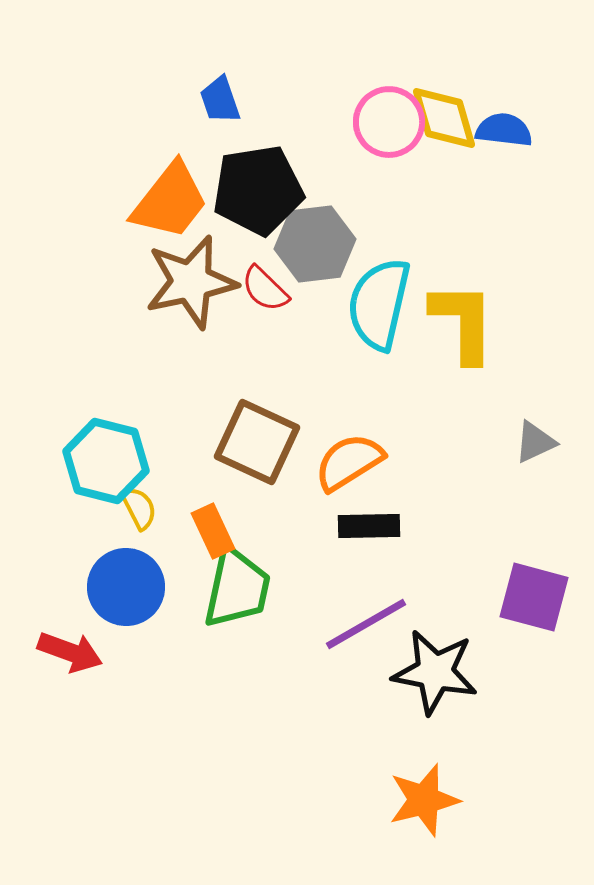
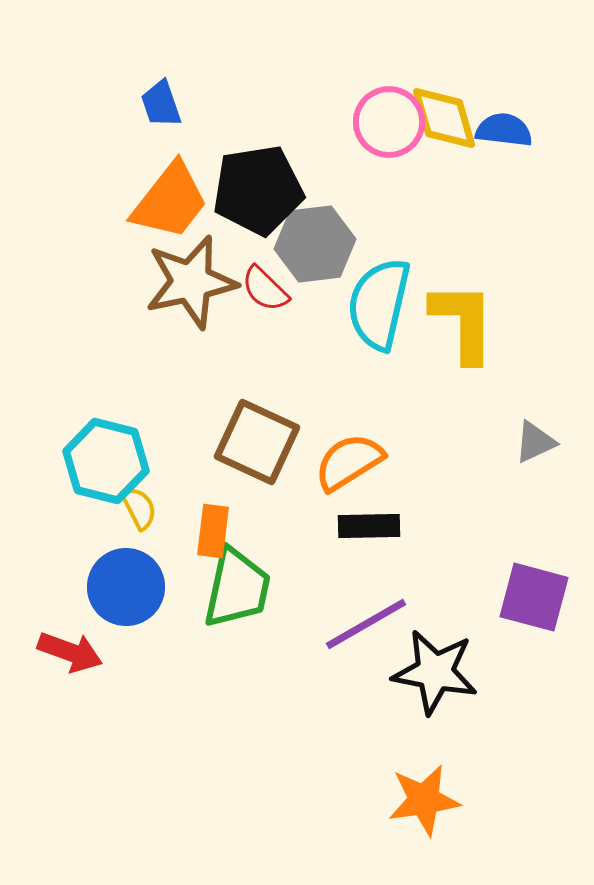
blue trapezoid: moved 59 px left, 4 px down
orange rectangle: rotated 32 degrees clockwise
orange star: rotated 6 degrees clockwise
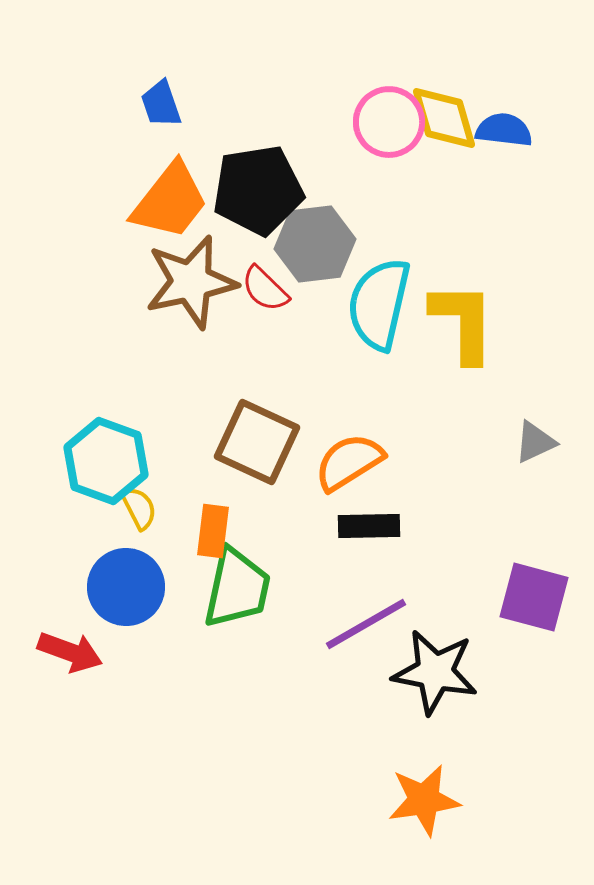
cyan hexagon: rotated 6 degrees clockwise
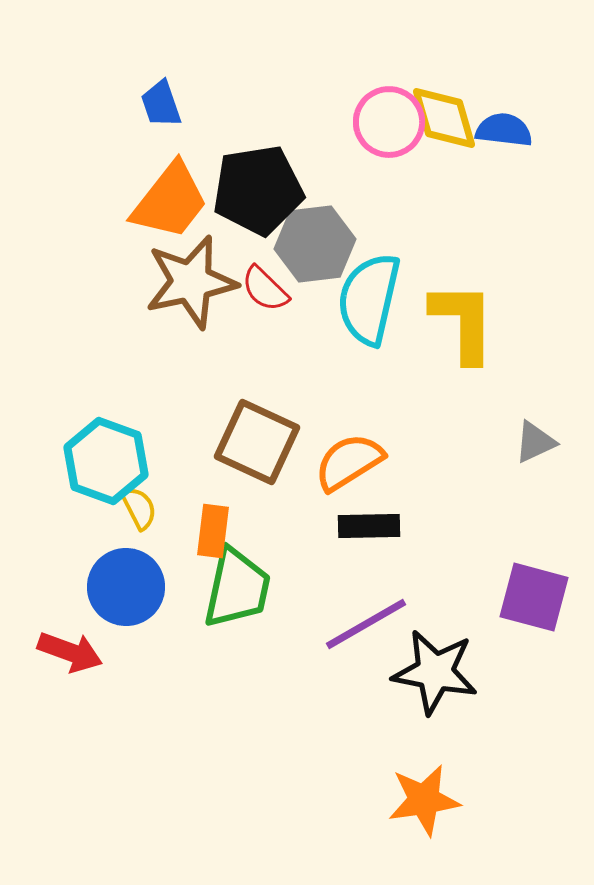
cyan semicircle: moved 10 px left, 5 px up
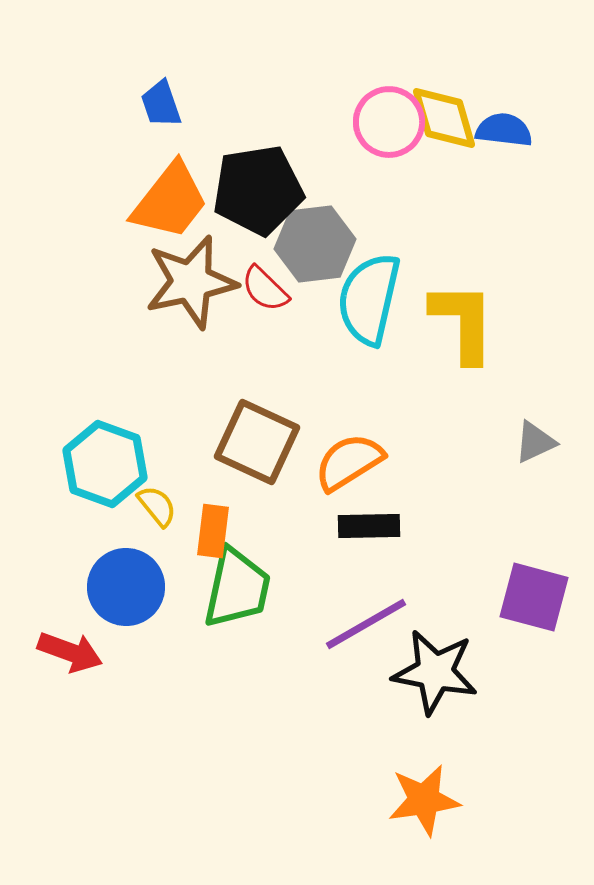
cyan hexagon: moved 1 px left, 3 px down
yellow semicircle: moved 18 px right, 2 px up; rotated 12 degrees counterclockwise
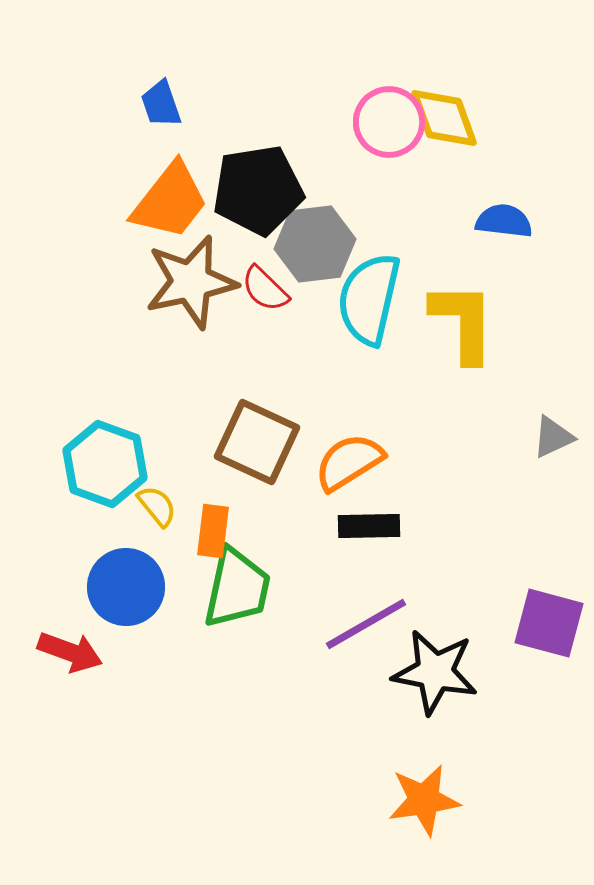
yellow diamond: rotated 4 degrees counterclockwise
blue semicircle: moved 91 px down
gray triangle: moved 18 px right, 5 px up
purple square: moved 15 px right, 26 px down
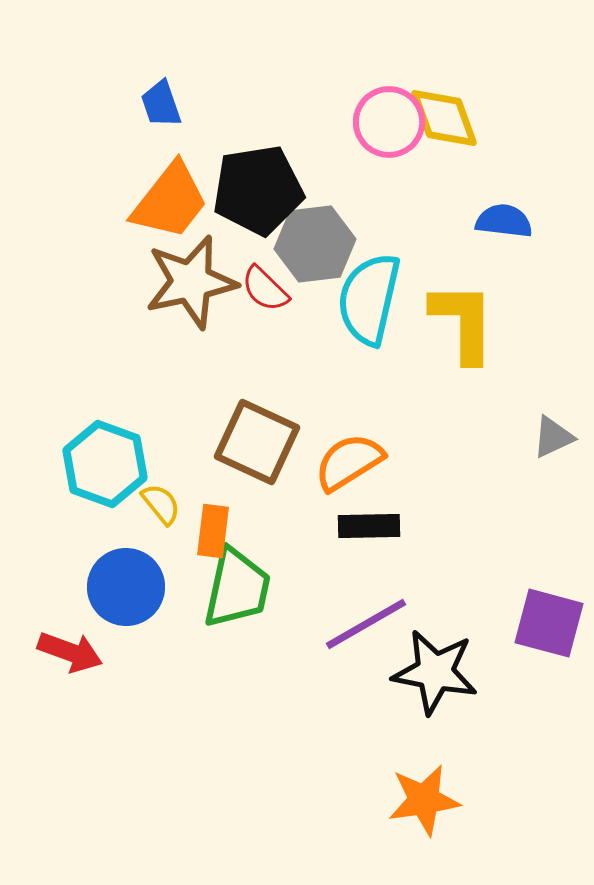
yellow semicircle: moved 4 px right, 2 px up
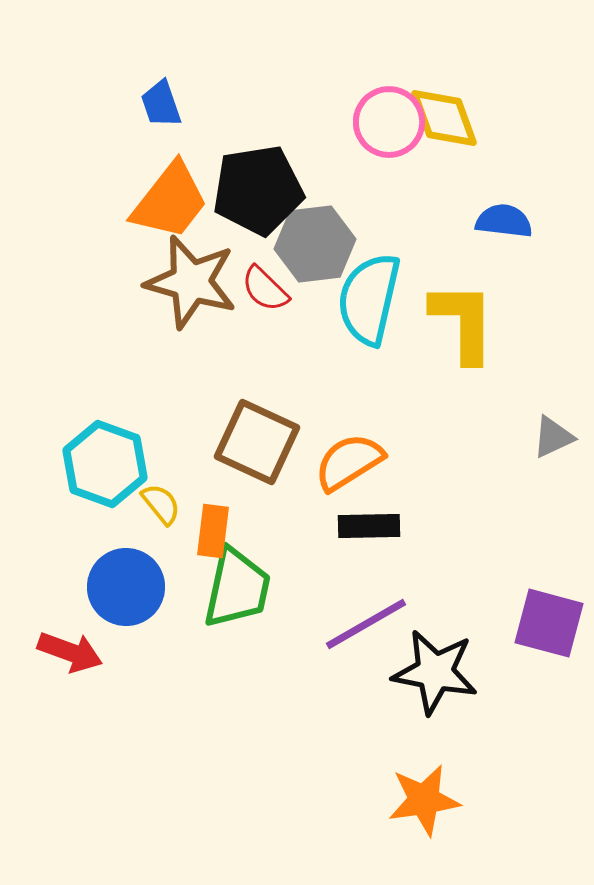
brown star: rotated 28 degrees clockwise
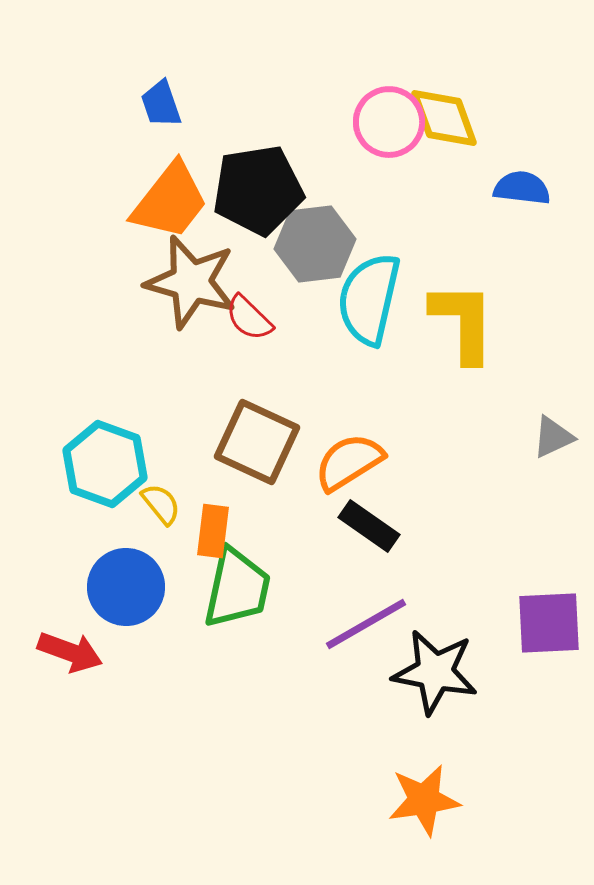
blue semicircle: moved 18 px right, 33 px up
red semicircle: moved 16 px left, 29 px down
black rectangle: rotated 36 degrees clockwise
purple square: rotated 18 degrees counterclockwise
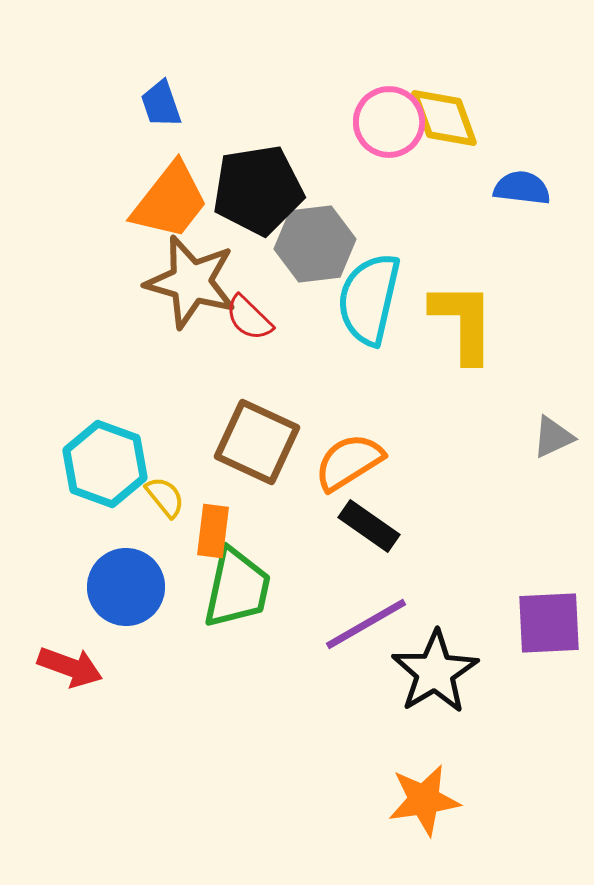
yellow semicircle: moved 4 px right, 7 px up
red arrow: moved 15 px down
black star: rotated 30 degrees clockwise
